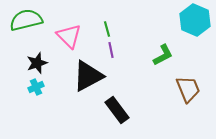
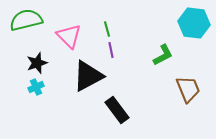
cyan hexagon: moved 1 px left, 3 px down; rotated 16 degrees counterclockwise
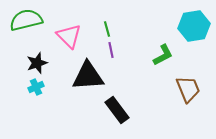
cyan hexagon: moved 3 px down; rotated 16 degrees counterclockwise
black triangle: rotated 24 degrees clockwise
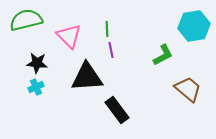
green line: rotated 14 degrees clockwise
black star: rotated 25 degrees clockwise
black triangle: moved 1 px left, 1 px down
brown trapezoid: rotated 28 degrees counterclockwise
